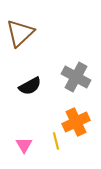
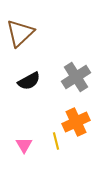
gray cross: rotated 28 degrees clockwise
black semicircle: moved 1 px left, 5 px up
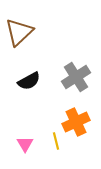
brown triangle: moved 1 px left, 1 px up
pink triangle: moved 1 px right, 1 px up
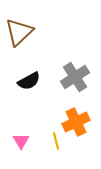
gray cross: moved 1 px left
pink triangle: moved 4 px left, 3 px up
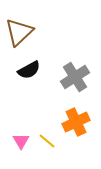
black semicircle: moved 11 px up
yellow line: moved 9 px left; rotated 36 degrees counterclockwise
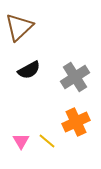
brown triangle: moved 5 px up
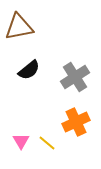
brown triangle: rotated 32 degrees clockwise
black semicircle: rotated 10 degrees counterclockwise
yellow line: moved 2 px down
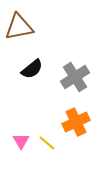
black semicircle: moved 3 px right, 1 px up
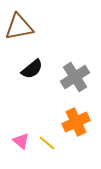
pink triangle: rotated 18 degrees counterclockwise
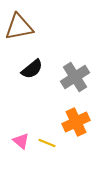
yellow line: rotated 18 degrees counterclockwise
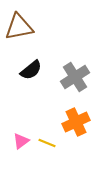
black semicircle: moved 1 px left, 1 px down
pink triangle: rotated 42 degrees clockwise
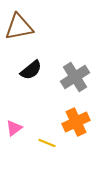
pink triangle: moved 7 px left, 13 px up
